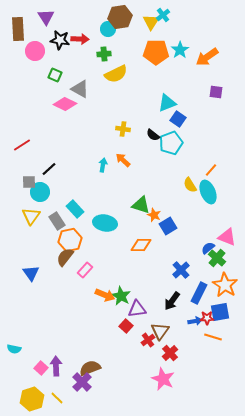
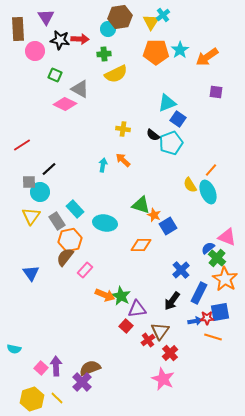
orange star at (225, 285): moved 6 px up
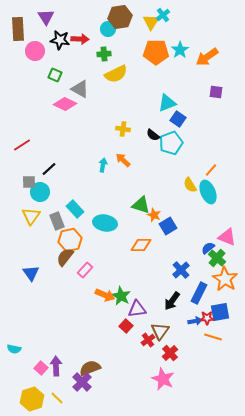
gray rectangle at (57, 221): rotated 12 degrees clockwise
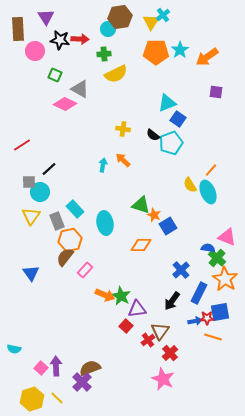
cyan ellipse at (105, 223): rotated 70 degrees clockwise
blue semicircle at (208, 248): rotated 48 degrees clockwise
